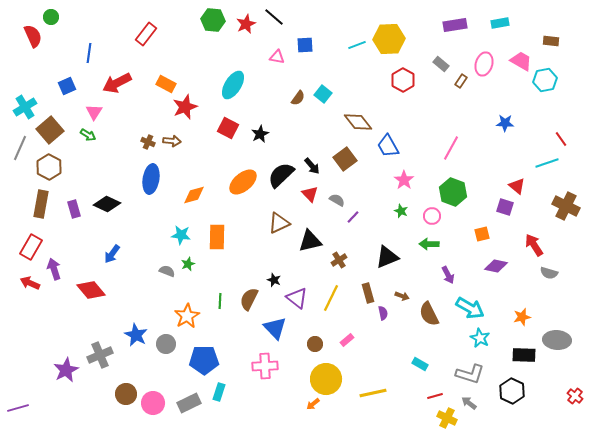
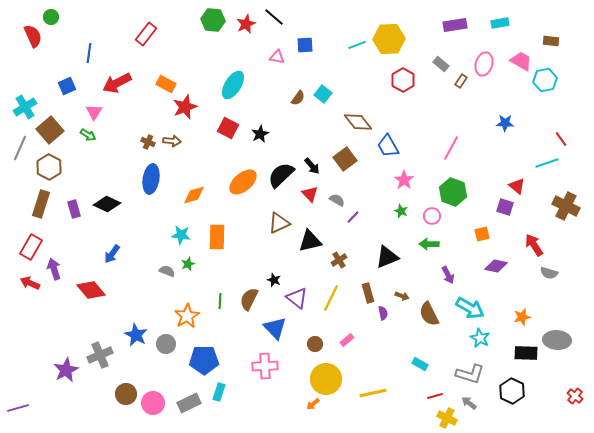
brown rectangle at (41, 204): rotated 8 degrees clockwise
black rectangle at (524, 355): moved 2 px right, 2 px up
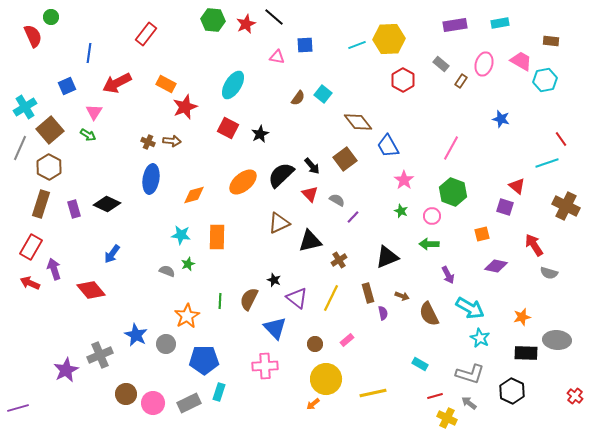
blue star at (505, 123): moved 4 px left, 4 px up; rotated 12 degrees clockwise
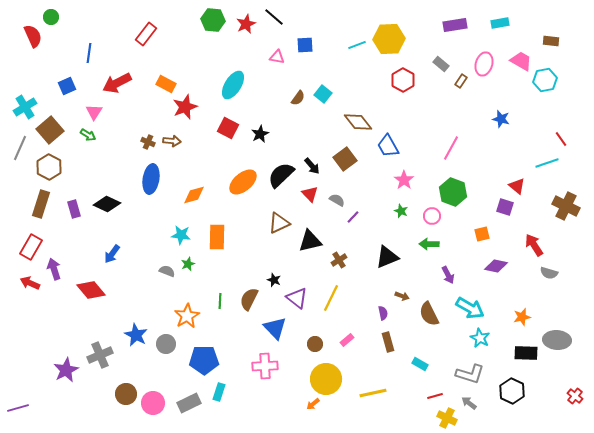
brown rectangle at (368, 293): moved 20 px right, 49 px down
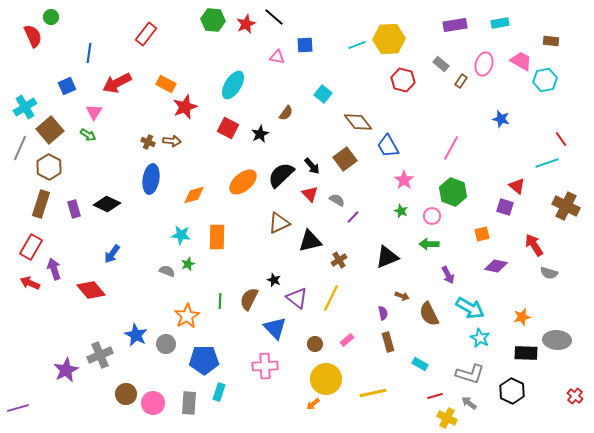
red hexagon at (403, 80): rotated 15 degrees counterclockwise
brown semicircle at (298, 98): moved 12 px left, 15 px down
gray rectangle at (189, 403): rotated 60 degrees counterclockwise
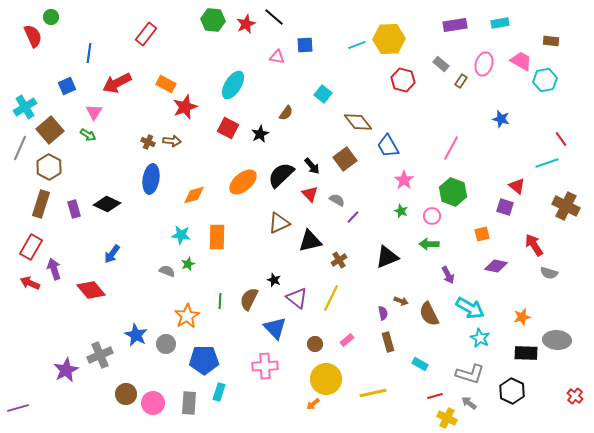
brown arrow at (402, 296): moved 1 px left, 5 px down
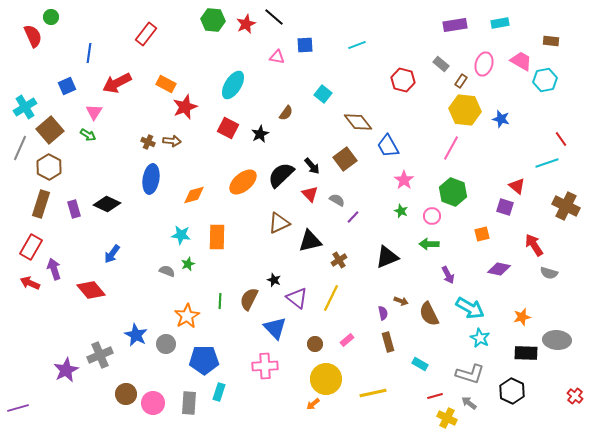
yellow hexagon at (389, 39): moved 76 px right, 71 px down; rotated 8 degrees clockwise
purple diamond at (496, 266): moved 3 px right, 3 px down
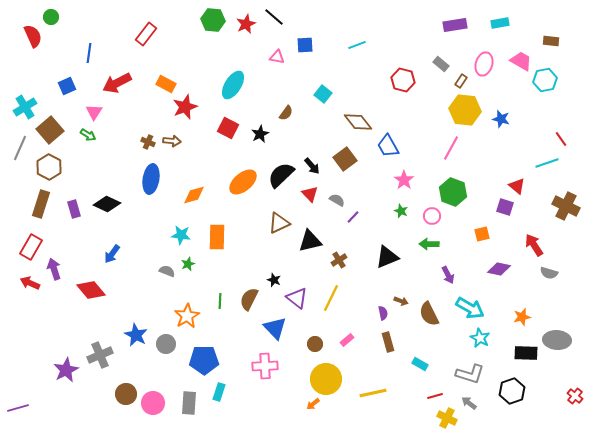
black hexagon at (512, 391): rotated 15 degrees clockwise
